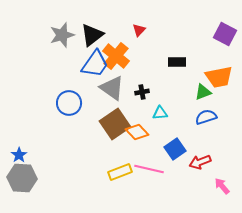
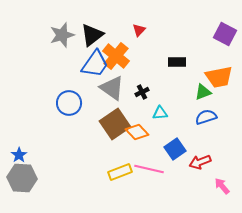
black cross: rotated 16 degrees counterclockwise
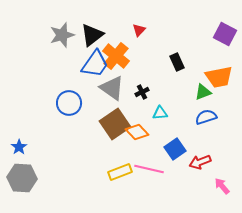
black rectangle: rotated 66 degrees clockwise
blue star: moved 8 px up
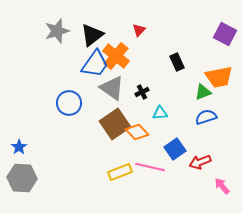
gray star: moved 5 px left, 4 px up
pink line: moved 1 px right, 2 px up
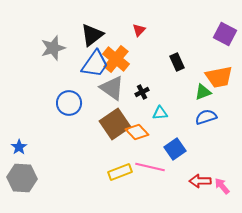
gray star: moved 4 px left, 17 px down
orange cross: moved 3 px down
red arrow: moved 19 px down; rotated 20 degrees clockwise
